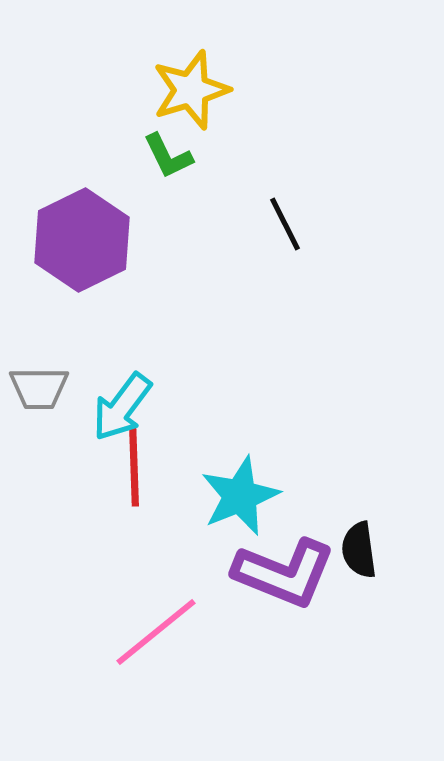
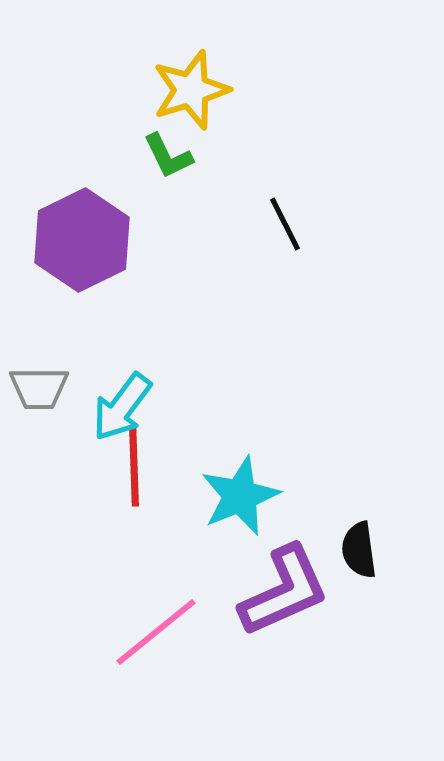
purple L-shape: moved 18 px down; rotated 46 degrees counterclockwise
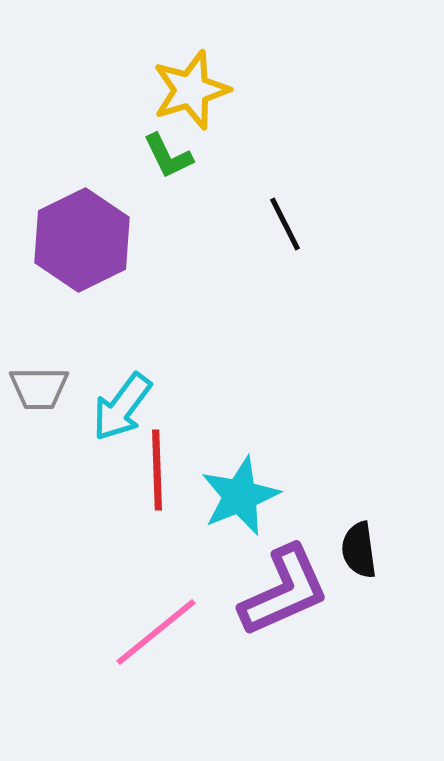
red line: moved 23 px right, 4 px down
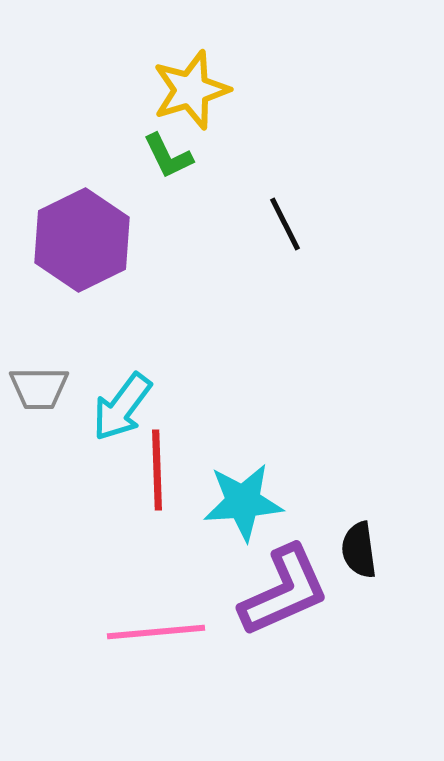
cyan star: moved 3 px right, 6 px down; rotated 18 degrees clockwise
pink line: rotated 34 degrees clockwise
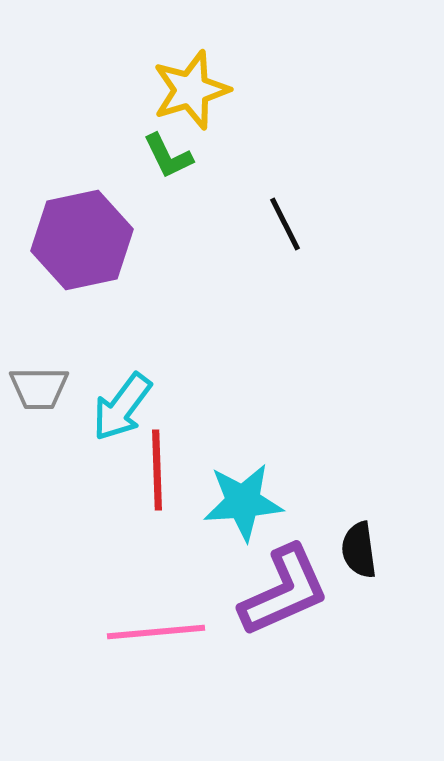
purple hexagon: rotated 14 degrees clockwise
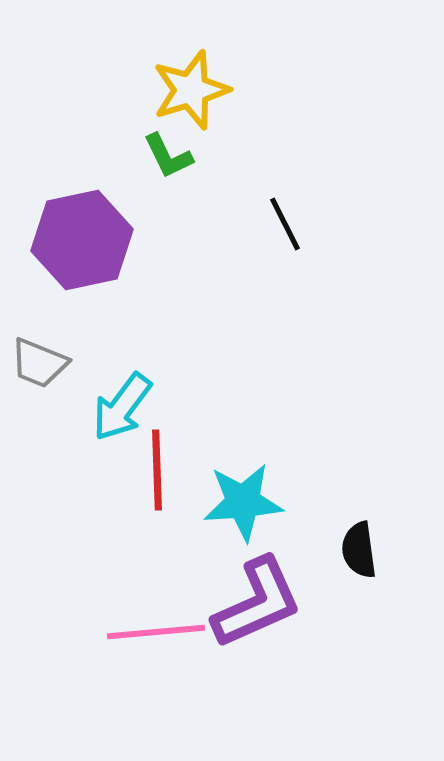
gray trapezoid: moved 25 px up; rotated 22 degrees clockwise
purple L-shape: moved 27 px left, 12 px down
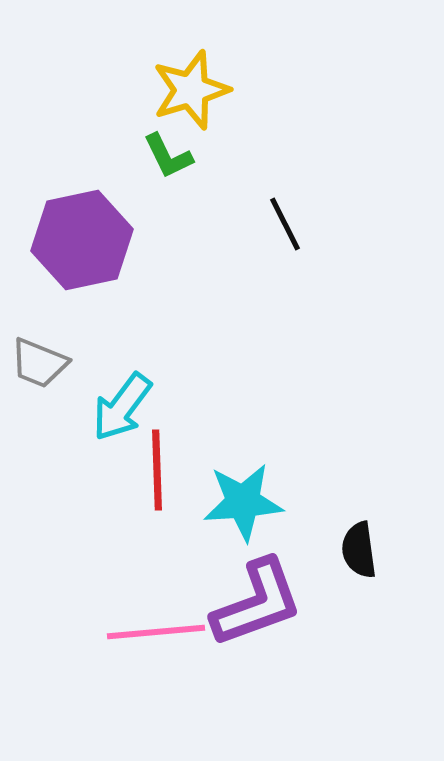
purple L-shape: rotated 4 degrees clockwise
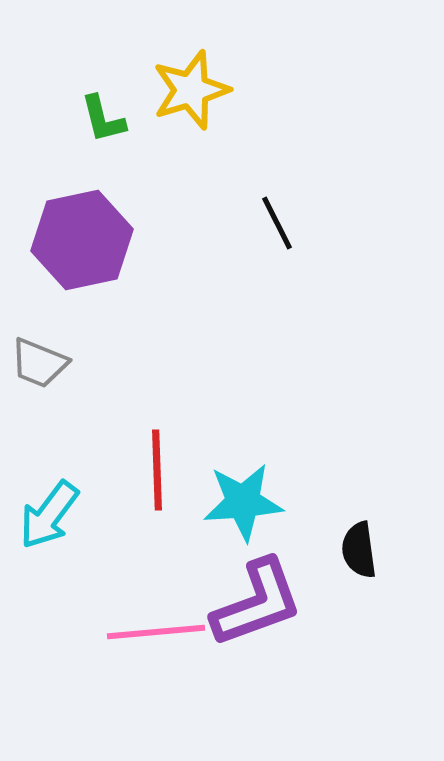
green L-shape: moved 65 px left, 37 px up; rotated 12 degrees clockwise
black line: moved 8 px left, 1 px up
cyan arrow: moved 73 px left, 108 px down
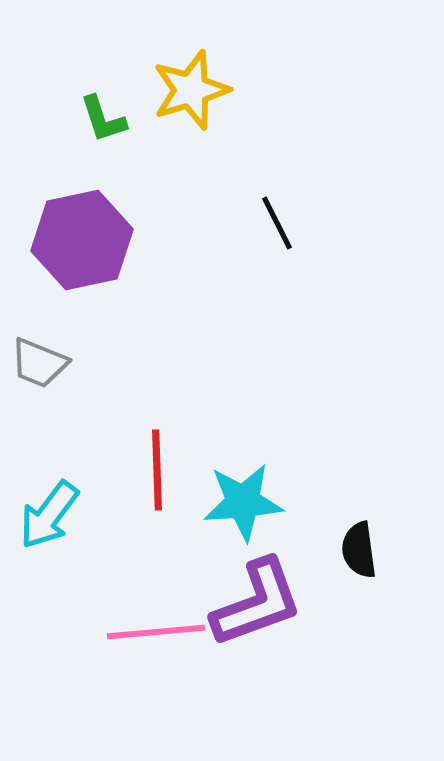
green L-shape: rotated 4 degrees counterclockwise
